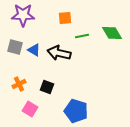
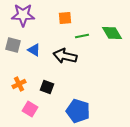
gray square: moved 2 px left, 2 px up
black arrow: moved 6 px right, 3 px down
blue pentagon: moved 2 px right
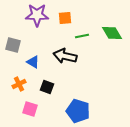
purple star: moved 14 px right
blue triangle: moved 1 px left, 12 px down
pink square: rotated 14 degrees counterclockwise
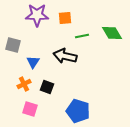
blue triangle: rotated 32 degrees clockwise
orange cross: moved 5 px right
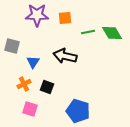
green line: moved 6 px right, 4 px up
gray square: moved 1 px left, 1 px down
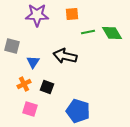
orange square: moved 7 px right, 4 px up
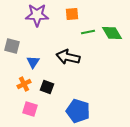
black arrow: moved 3 px right, 1 px down
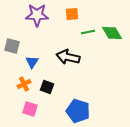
blue triangle: moved 1 px left
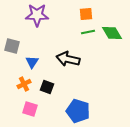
orange square: moved 14 px right
black arrow: moved 2 px down
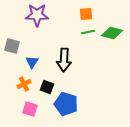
green diamond: rotated 45 degrees counterclockwise
black arrow: moved 4 px left, 1 px down; rotated 100 degrees counterclockwise
blue pentagon: moved 12 px left, 7 px up
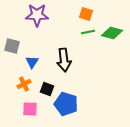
orange square: rotated 24 degrees clockwise
black arrow: rotated 10 degrees counterclockwise
black square: moved 2 px down
pink square: rotated 14 degrees counterclockwise
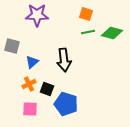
blue triangle: rotated 16 degrees clockwise
orange cross: moved 5 px right
